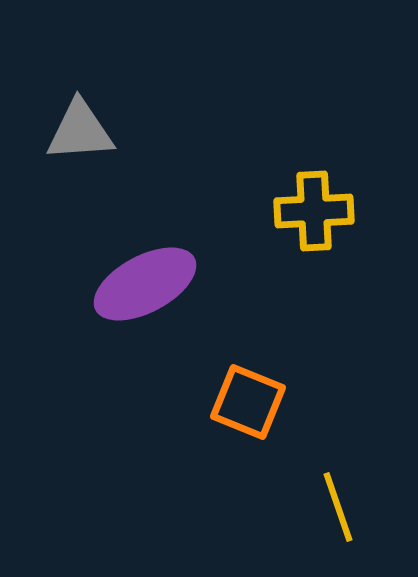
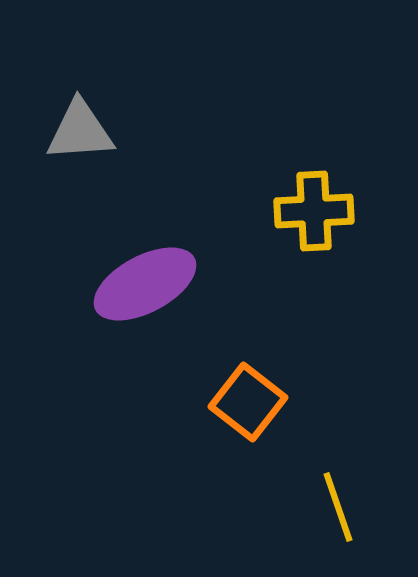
orange square: rotated 16 degrees clockwise
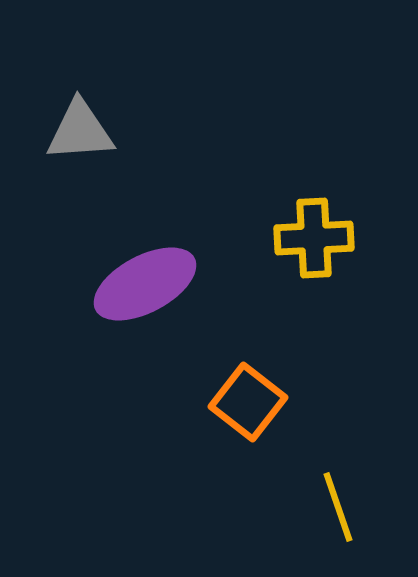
yellow cross: moved 27 px down
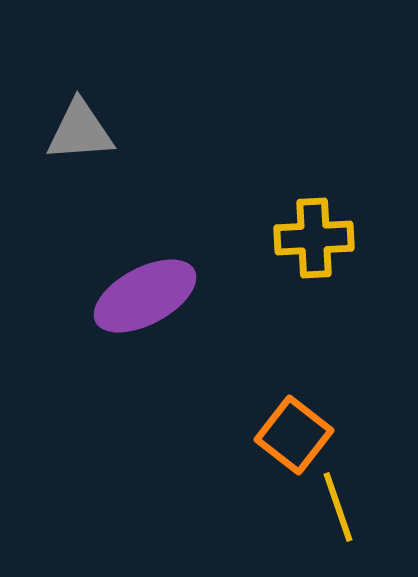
purple ellipse: moved 12 px down
orange square: moved 46 px right, 33 px down
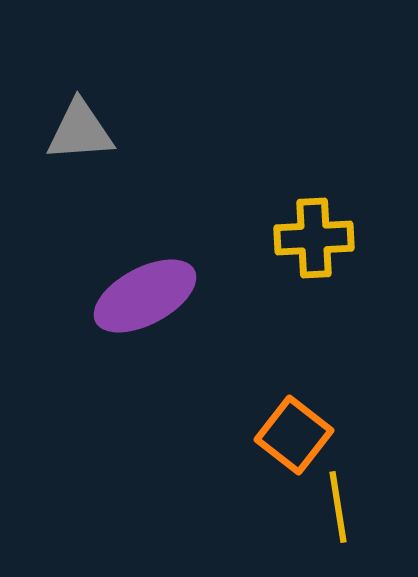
yellow line: rotated 10 degrees clockwise
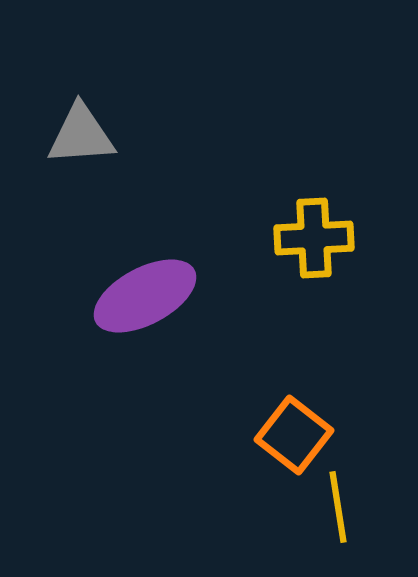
gray triangle: moved 1 px right, 4 px down
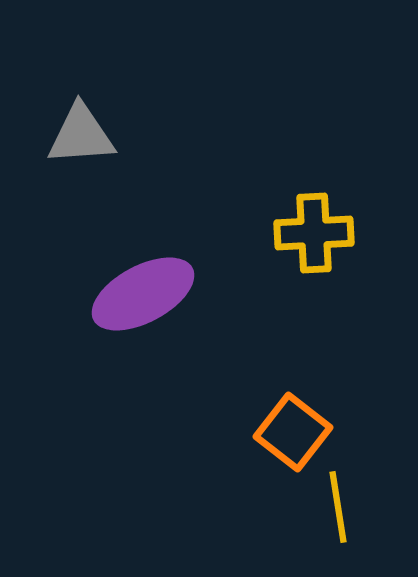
yellow cross: moved 5 px up
purple ellipse: moved 2 px left, 2 px up
orange square: moved 1 px left, 3 px up
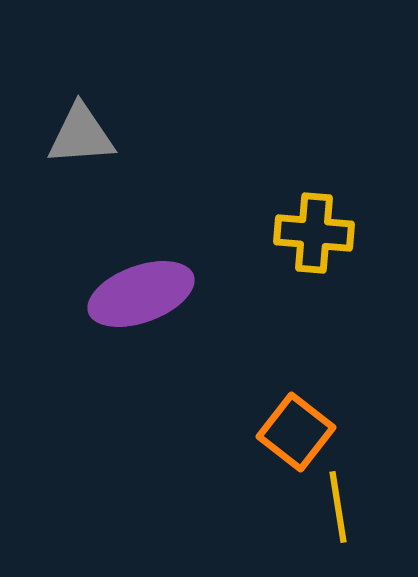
yellow cross: rotated 8 degrees clockwise
purple ellipse: moved 2 px left; rotated 8 degrees clockwise
orange square: moved 3 px right
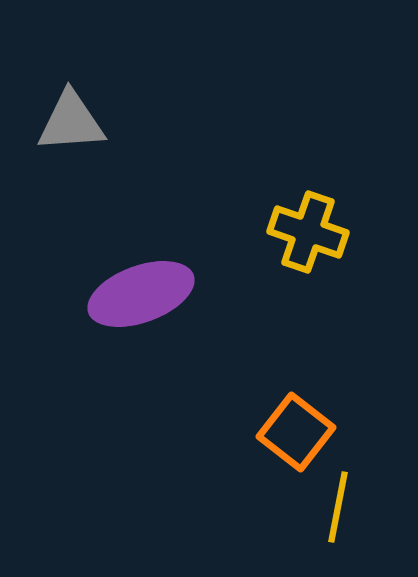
gray triangle: moved 10 px left, 13 px up
yellow cross: moved 6 px left, 1 px up; rotated 14 degrees clockwise
yellow line: rotated 20 degrees clockwise
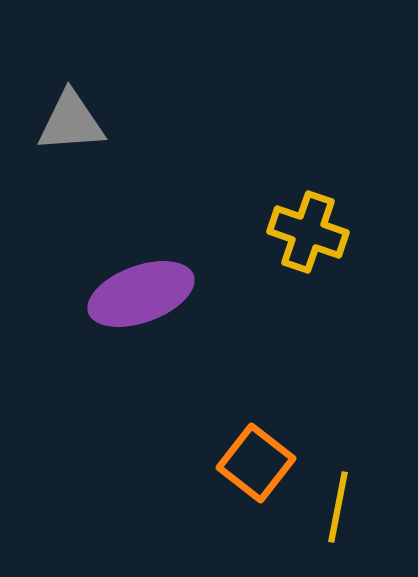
orange square: moved 40 px left, 31 px down
